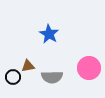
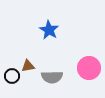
blue star: moved 4 px up
black circle: moved 1 px left, 1 px up
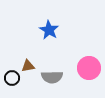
black circle: moved 2 px down
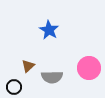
brown triangle: rotated 32 degrees counterclockwise
black circle: moved 2 px right, 9 px down
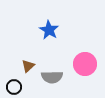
pink circle: moved 4 px left, 4 px up
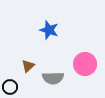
blue star: rotated 12 degrees counterclockwise
gray semicircle: moved 1 px right, 1 px down
black circle: moved 4 px left
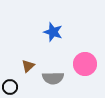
blue star: moved 4 px right, 2 px down
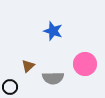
blue star: moved 1 px up
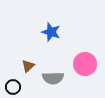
blue star: moved 2 px left, 1 px down
black circle: moved 3 px right
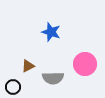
brown triangle: rotated 16 degrees clockwise
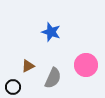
pink circle: moved 1 px right, 1 px down
gray semicircle: rotated 65 degrees counterclockwise
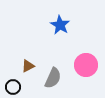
blue star: moved 9 px right, 7 px up; rotated 12 degrees clockwise
